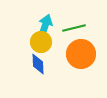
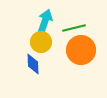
cyan arrow: moved 5 px up
orange circle: moved 4 px up
blue diamond: moved 5 px left
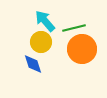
cyan arrow: rotated 60 degrees counterclockwise
orange circle: moved 1 px right, 1 px up
blue diamond: rotated 15 degrees counterclockwise
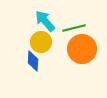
blue diamond: moved 3 px up; rotated 20 degrees clockwise
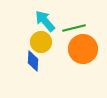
orange circle: moved 1 px right
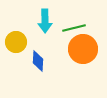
cyan arrow: rotated 140 degrees counterclockwise
yellow circle: moved 25 px left
blue diamond: moved 5 px right
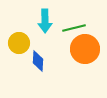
yellow circle: moved 3 px right, 1 px down
orange circle: moved 2 px right
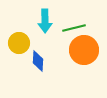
orange circle: moved 1 px left, 1 px down
